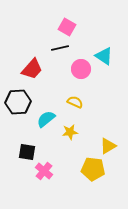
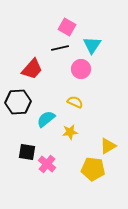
cyan triangle: moved 12 px left, 11 px up; rotated 30 degrees clockwise
pink cross: moved 3 px right, 7 px up
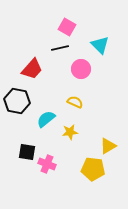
cyan triangle: moved 8 px right; rotated 18 degrees counterclockwise
black hexagon: moved 1 px left, 1 px up; rotated 15 degrees clockwise
pink cross: rotated 18 degrees counterclockwise
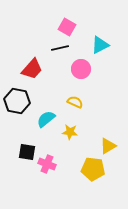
cyan triangle: rotated 48 degrees clockwise
yellow star: rotated 14 degrees clockwise
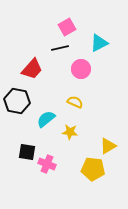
pink square: rotated 30 degrees clockwise
cyan triangle: moved 1 px left, 2 px up
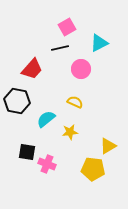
yellow star: rotated 14 degrees counterclockwise
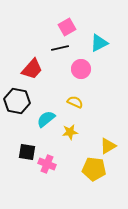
yellow pentagon: moved 1 px right
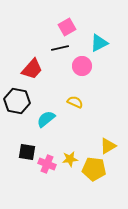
pink circle: moved 1 px right, 3 px up
yellow star: moved 27 px down
